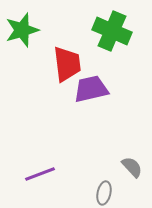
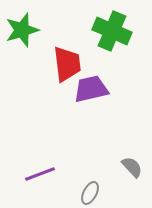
gray ellipse: moved 14 px left; rotated 15 degrees clockwise
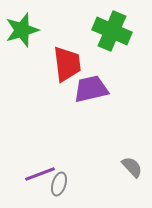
gray ellipse: moved 31 px left, 9 px up; rotated 10 degrees counterclockwise
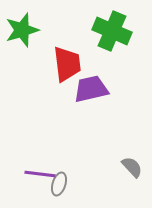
purple line: rotated 28 degrees clockwise
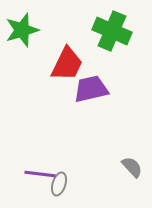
red trapezoid: rotated 33 degrees clockwise
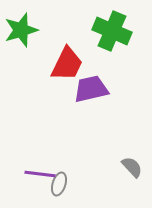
green star: moved 1 px left
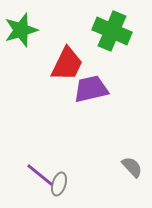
purple line: moved 1 px down; rotated 32 degrees clockwise
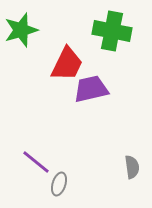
green cross: rotated 12 degrees counterclockwise
gray semicircle: rotated 35 degrees clockwise
purple line: moved 4 px left, 13 px up
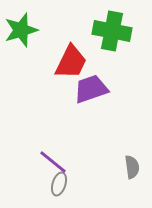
red trapezoid: moved 4 px right, 2 px up
purple trapezoid: rotated 6 degrees counterclockwise
purple line: moved 17 px right
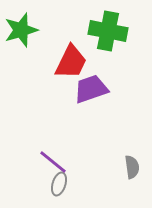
green cross: moved 4 px left
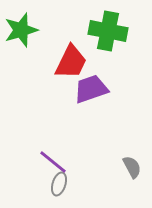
gray semicircle: rotated 20 degrees counterclockwise
